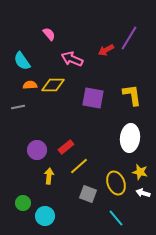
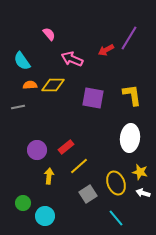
gray square: rotated 36 degrees clockwise
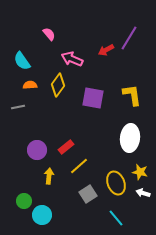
yellow diamond: moved 5 px right; rotated 55 degrees counterclockwise
green circle: moved 1 px right, 2 px up
cyan circle: moved 3 px left, 1 px up
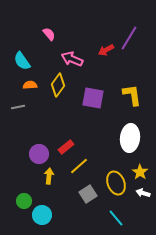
purple circle: moved 2 px right, 4 px down
yellow star: rotated 21 degrees clockwise
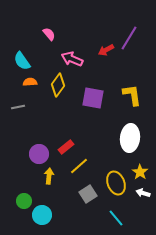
orange semicircle: moved 3 px up
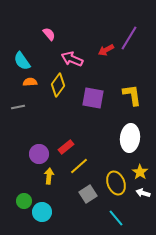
cyan circle: moved 3 px up
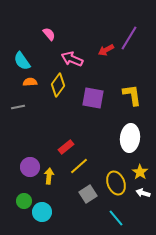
purple circle: moved 9 px left, 13 px down
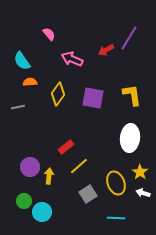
yellow diamond: moved 9 px down
cyan line: rotated 48 degrees counterclockwise
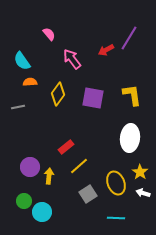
pink arrow: rotated 30 degrees clockwise
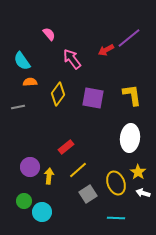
purple line: rotated 20 degrees clockwise
yellow line: moved 1 px left, 4 px down
yellow star: moved 2 px left
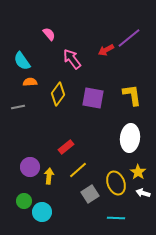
gray square: moved 2 px right
